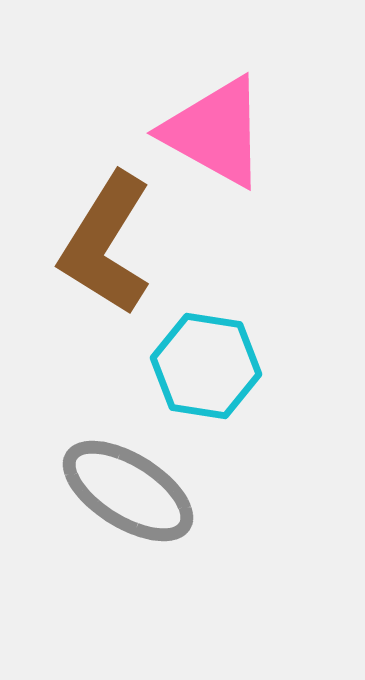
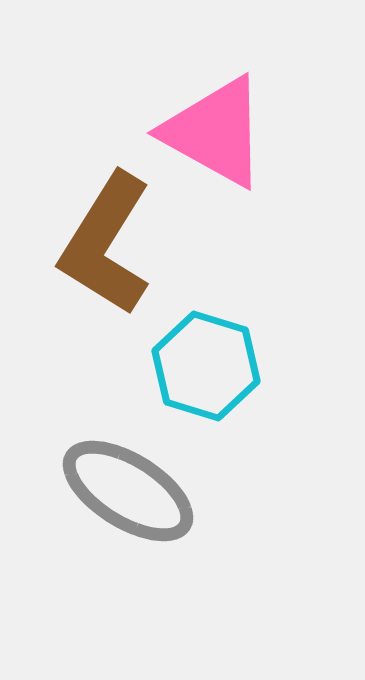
cyan hexagon: rotated 8 degrees clockwise
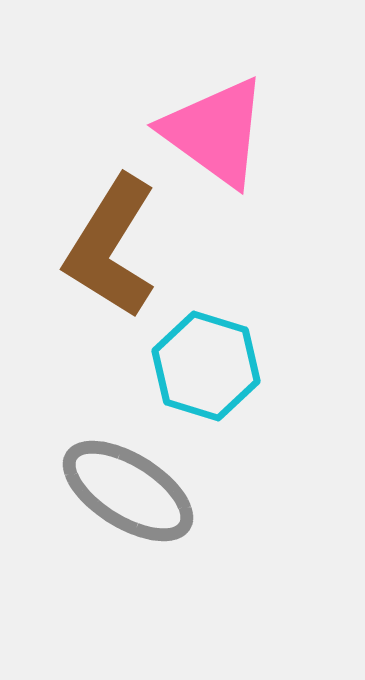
pink triangle: rotated 7 degrees clockwise
brown L-shape: moved 5 px right, 3 px down
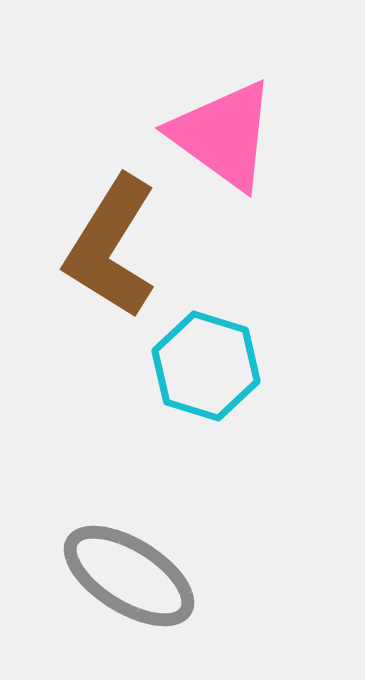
pink triangle: moved 8 px right, 3 px down
gray ellipse: moved 1 px right, 85 px down
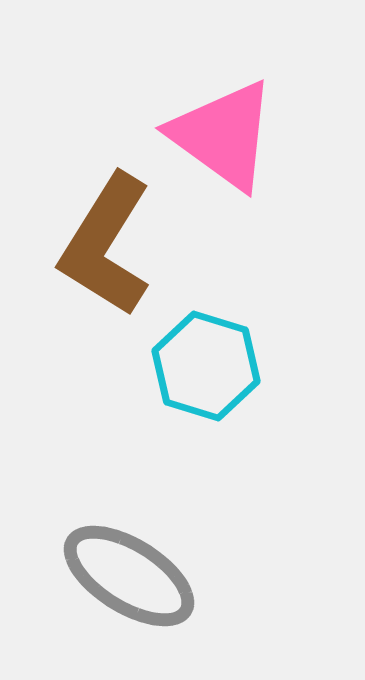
brown L-shape: moved 5 px left, 2 px up
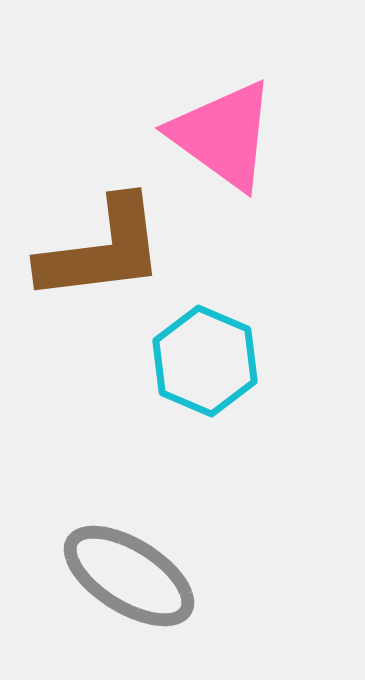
brown L-shape: moved 4 px left, 5 px down; rotated 129 degrees counterclockwise
cyan hexagon: moved 1 px left, 5 px up; rotated 6 degrees clockwise
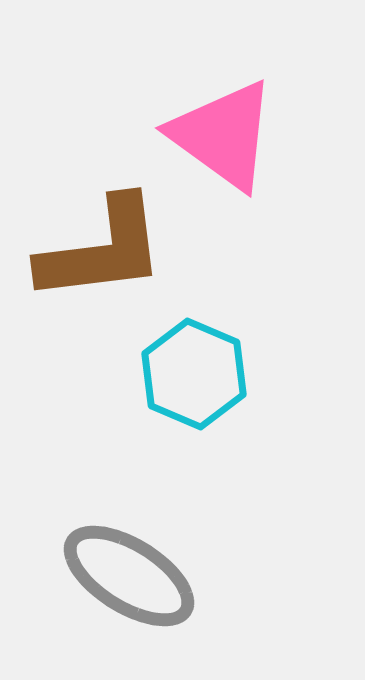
cyan hexagon: moved 11 px left, 13 px down
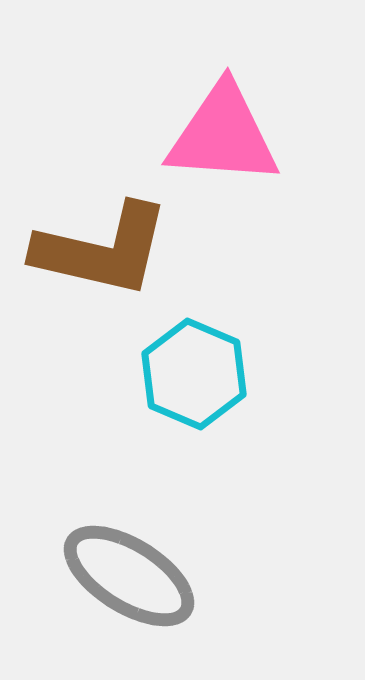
pink triangle: rotated 32 degrees counterclockwise
brown L-shape: rotated 20 degrees clockwise
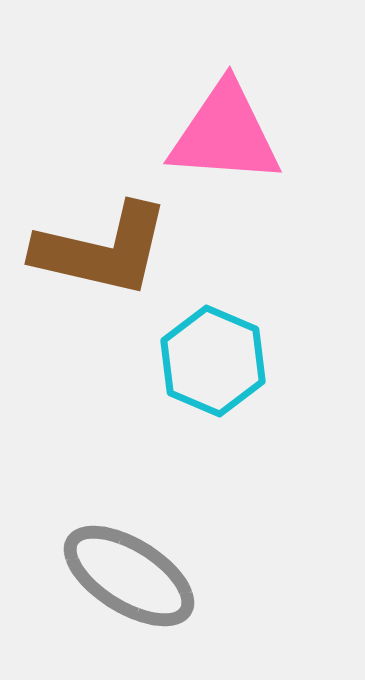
pink triangle: moved 2 px right, 1 px up
cyan hexagon: moved 19 px right, 13 px up
